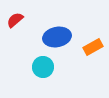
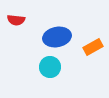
red semicircle: moved 1 px right; rotated 132 degrees counterclockwise
cyan circle: moved 7 px right
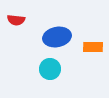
orange rectangle: rotated 30 degrees clockwise
cyan circle: moved 2 px down
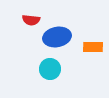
red semicircle: moved 15 px right
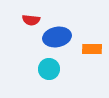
orange rectangle: moved 1 px left, 2 px down
cyan circle: moved 1 px left
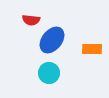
blue ellipse: moved 5 px left, 3 px down; rotated 40 degrees counterclockwise
cyan circle: moved 4 px down
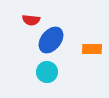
blue ellipse: moved 1 px left
cyan circle: moved 2 px left, 1 px up
